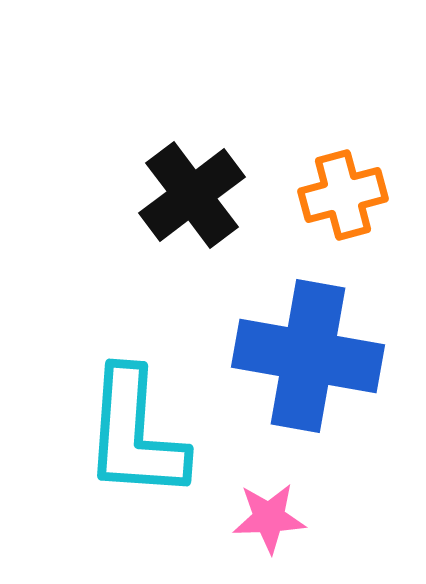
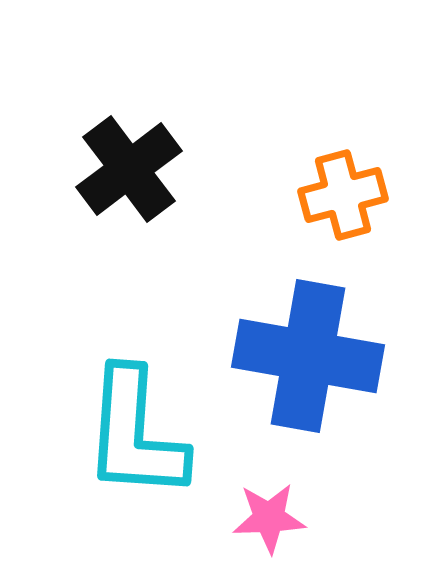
black cross: moved 63 px left, 26 px up
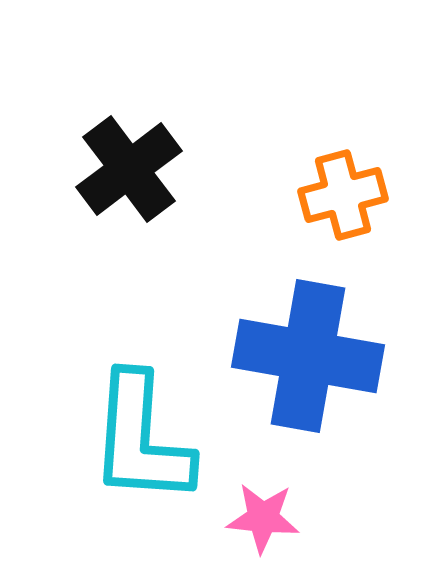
cyan L-shape: moved 6 px right, 5 px down
pink star: moved 6 px left; rotated 8 degrees clockwise
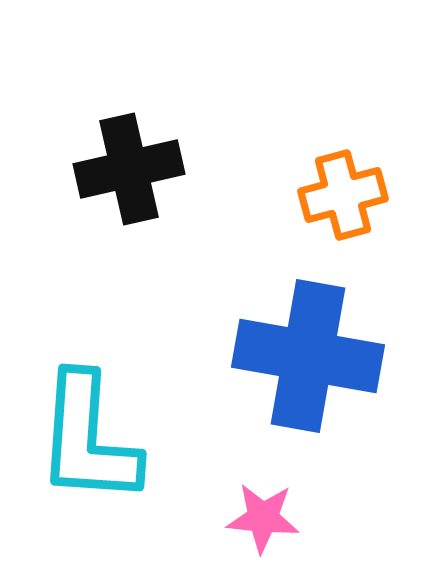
black cross: rotated 24 degrees clockwise
cyan L-shape: moved 53 px left
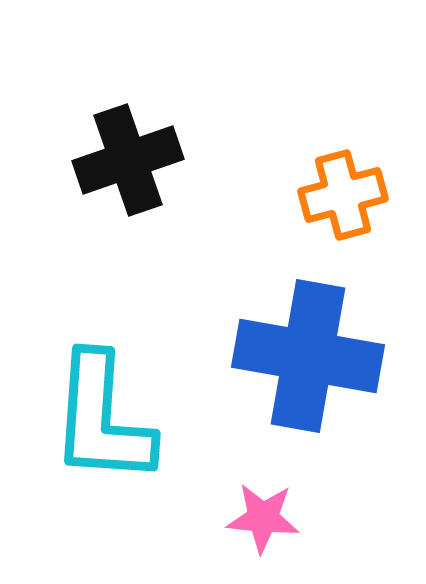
black cross: moved 1 px left, 9 px up; rotated 6 degrees counterclockwise
cyan L-shape: moved 14 px right, 20 px up
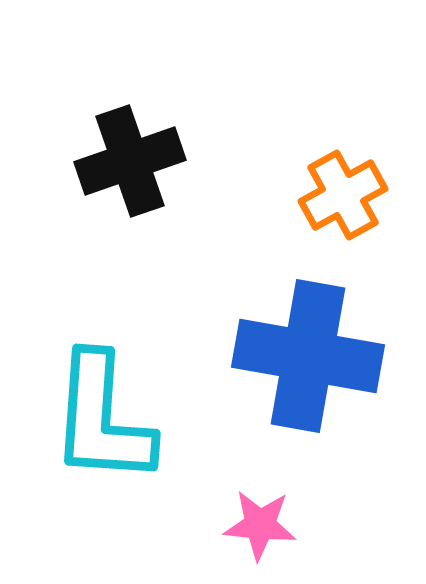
black cross: moved 2 px right, 1 px down
orange cross: rotated 14 degrees counterclockwise
pink star: moved 3 px left, 7 px down
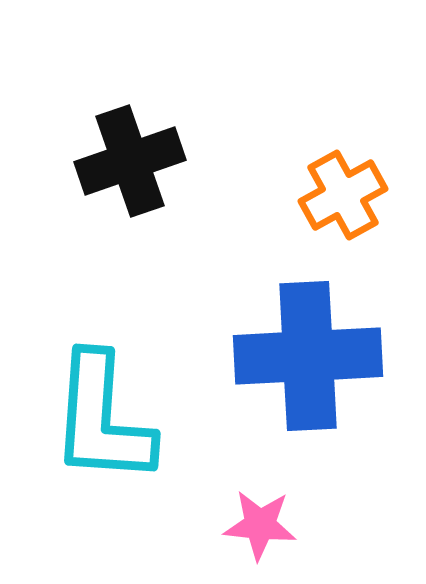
blue cross: rotated 13 degrees counterclockwise
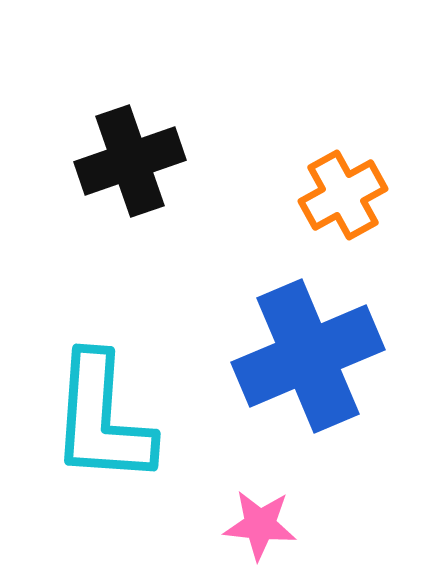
blue cross: rotated 20 degrees counterclockwise
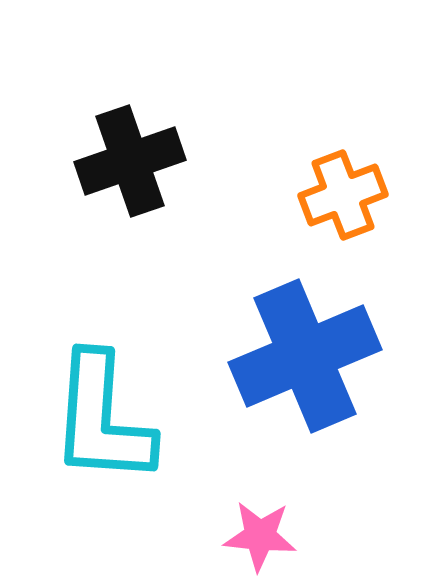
orange cross: rotated 8 degrees clockwise
blue cross: moved 3 px left
pink star: moved 11 px down
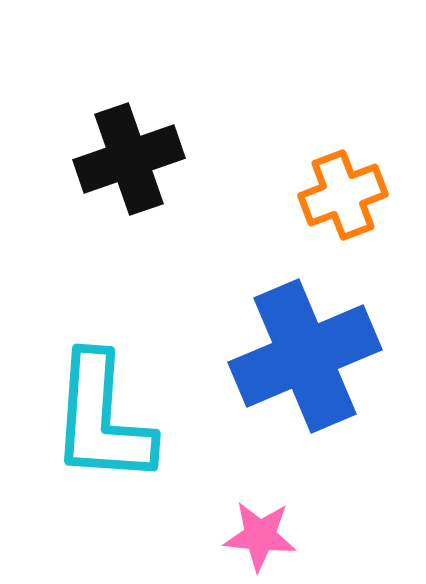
black cross: moved 1 px left, 2 px up
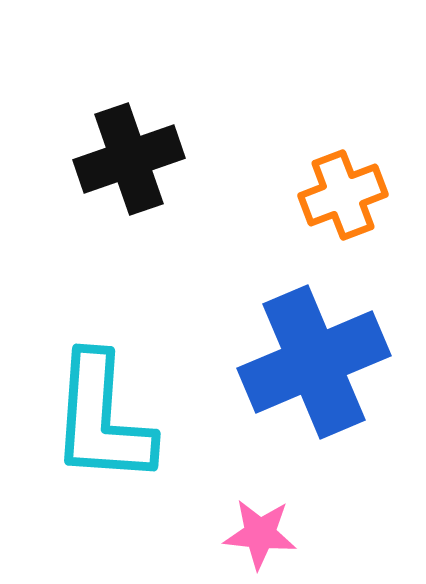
blue cross: moved 9 px right, 6 px down
pink star: moved 2 px up
